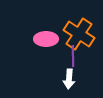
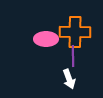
orange cross: moved 4 px left, 2 px up; rotated 32 degrees counterclockwise
white arrow: rotated 24 degrees counterclockwise
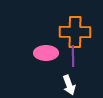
pink ellipse: moved 14 px down
white arrow: moved 6 px down
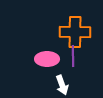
pink ellipse: moved 1 px right, 6 px down
white arrow: moved 7 px left
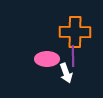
white arrow: moved 4 px right, 12 px up
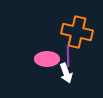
orange cross: moved 2 px right; rotated 12 degrees clockwise
purple line: moved 5 px left
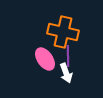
orange cross: moved 14 px left
pink ellipse: moved 2 px left; rotated 55 degrees clockwise
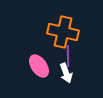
pink ellipse: moved 6 px left, 7 px down
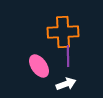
orange cross: rotated 16 degrees counterclockwise
white arrow: moved 11 px down; rotated 90 degrees counterclockwise
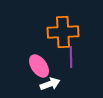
purple line: moved 3 px right, 1 px down
white arrow: moved 16 px left
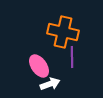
orange cross: rotated 16 degrees clockwise
purple line: moved 1 px right
